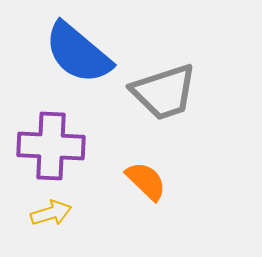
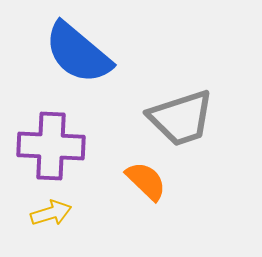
gray trapezoid: moved 17 px right, 26 px down
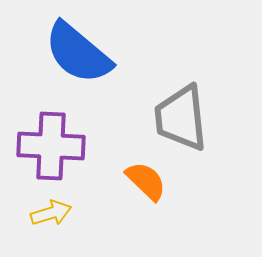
gray trapezoid: rotated 102 degrees clockwise
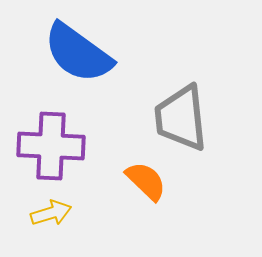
blue semicircle: rotated 4 degrees counterclockwise
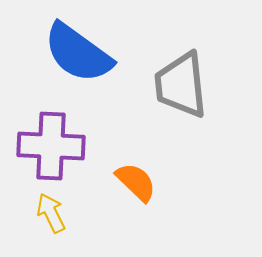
gray trapezoid: moved 33 px up
orange semicircle: moved 10 px left, 1 px down
yellow arrow: rotated 99 degrees counterclockwise
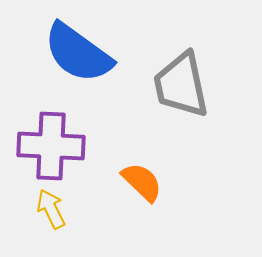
gray trapezoid: rotated 6 degrees counterclockwise
orange semicircle: moved 6 px right
yellow arrow: moved 4 px up
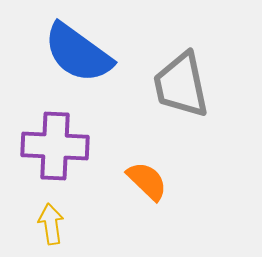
purple cross: moved 4 px right
orange semicircle: moved 5 px right, 1 px up
yellow arrow: moved 15 px down; rotated 18 degrees clockwise
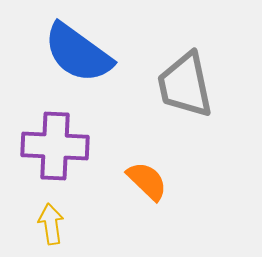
gray trapezoid: moved 4 px right
